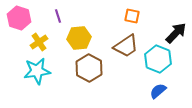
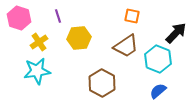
brown hexagon: moved 13 px right, 15 px down
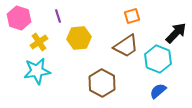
orange square: rotated 28 degrees counterclockwise
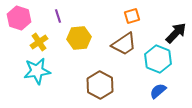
brown trapezoid: moved 2 px left, 2 px up
brown hexagon: moved 2 px left, 2 px down
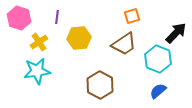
purple line: moved 1 px left, 1 px down; rotated 24 degrees clockwise
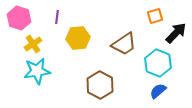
orange square: moved 23 px right
yellow hexagon: moved 1 px left
yellow cross: moved 6 px left, 2 px down
cyan hexagon: moved 4 px down
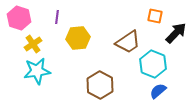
orange square: rotated 28 degrees clockwise
brown trapezoid: moved 4 px right, 2 px up
cyan hexagon: moved 5 px left, 1 px down
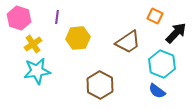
orange square: rotated 14 degrees clockwise
cyan hexagon: moved 9 px right
blue semicircle: moved 1 px left; rotated 102 degrees counterclockwise
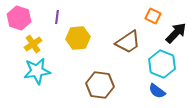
orange square: moved 2 px left
brown hexagon: rotated 20 degrees counterclockwise
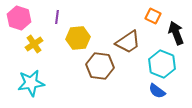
black arrow: rotated 65 degrees counterclockwise
yellow cross: moved 1 px right
cyan star: moved 6 px left, 12 px down
brown hexagon: moved 19 px up
